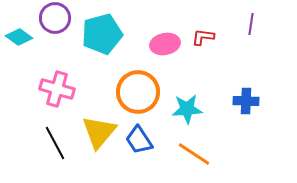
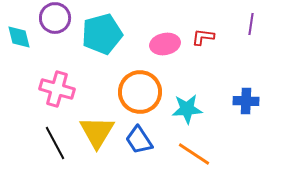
cyan diamond: rotated 40 degrees clockwise
orange circle: moved 2 px right
yellow triangle: moved 2 px left; rotated 9 degrees counterclockwise
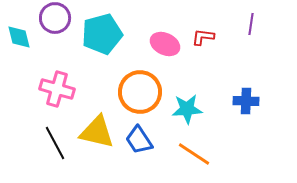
pink ellipse: rotated 36 degrees clockwise
yellow triangle: rotated 48 degrees counterclockwise
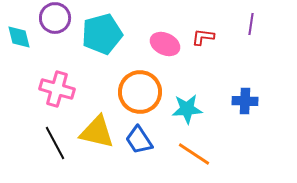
blue cross: moved 1 px left
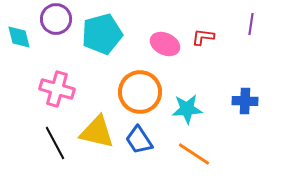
purple circle: moved 1 px right, 1 px down
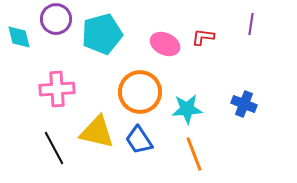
pink cross: rotated 20 degrees counterclockwise
blue cross: moved 1 px left, 3 px down; rotated 20 degrees clockwise
black line: moved 1 px left, 5 px down
orange line: rotated 36 degrees clockwise
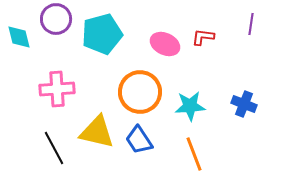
cyan star: moved 3 px right, 3 px up
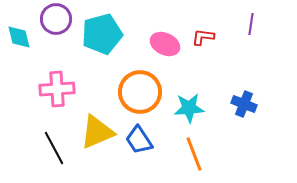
cyan star: moved 1 px left, 2 px down
yellow triangle: rotated 36 degrees counterclockwise
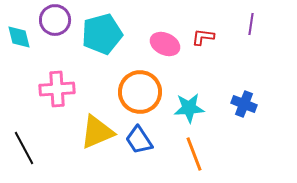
purple circle: moved 1 px left, 1 px down
black line: moved 30 px left
